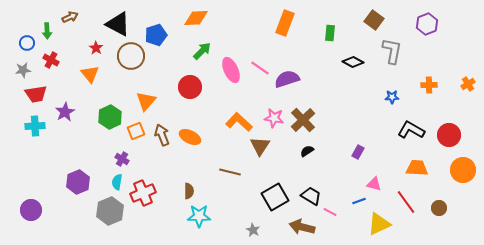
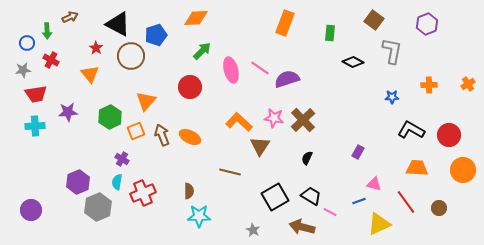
pink ellipse at (231, 70): rotated 10 degrees clockwise
purple star at (65, 112): moved 3 px right; rotated 24 degrees clockwise
black semicircle at (307, 151): moved 7 px down; rotated 32 degrees counterclockwise
gray hexagon at (110, 211): moved 12 px left, 4 px up
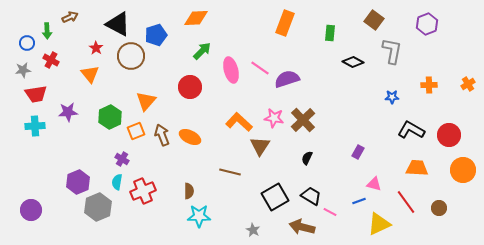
red cross at (143, 193): moved 2 px up
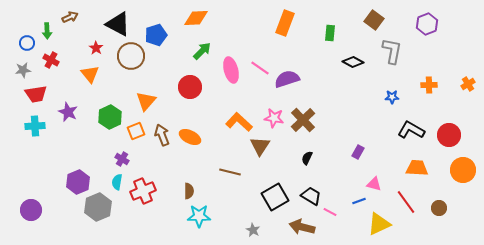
purple star at (68, 112): rotated 30 degrees clockwise
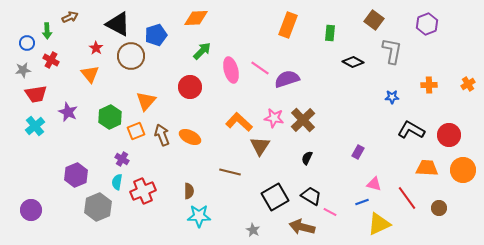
orange rectangle at (285, 23): moved 3 px right, 2 px down
cyan cross at (35, 126): rotated 36 degrees counterclockwise
orange trapezoid at (417, 168): moved 10 px right
purple hexagon at (78, 182): moved 2 px left, 7 px up
blue line at (359, 201): moved 3 px right, 1 px down
red line at (406, 202): moved 1 px right, 4 px up
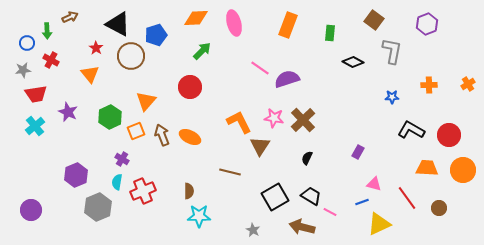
pink ellipse at (231, 70): moved 3 px right, 47 px up
orange L-shape at (239, 122): rotated 20 degrees clockwise
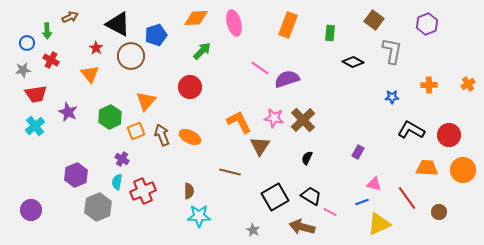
brown circle at (439, 208): moved 4 px down
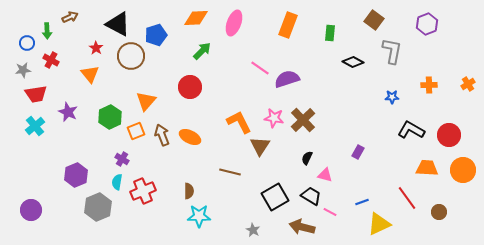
pink ellipse at (234, 23): rotated 35 degrees clockwise
pink triangle at (374, 184): moved 49 px left, 9 px up
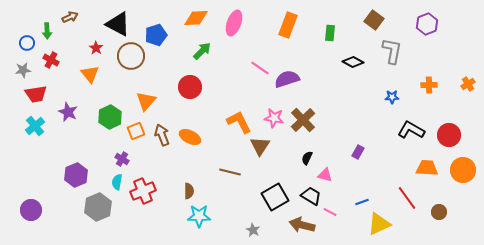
brown arrow at (302, 227): moved 2 px up
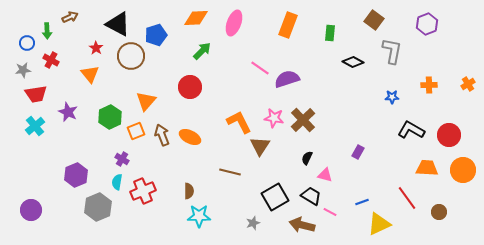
gray star at (253, 230): moved 7 px up; rotated 24 degrees clockwise
